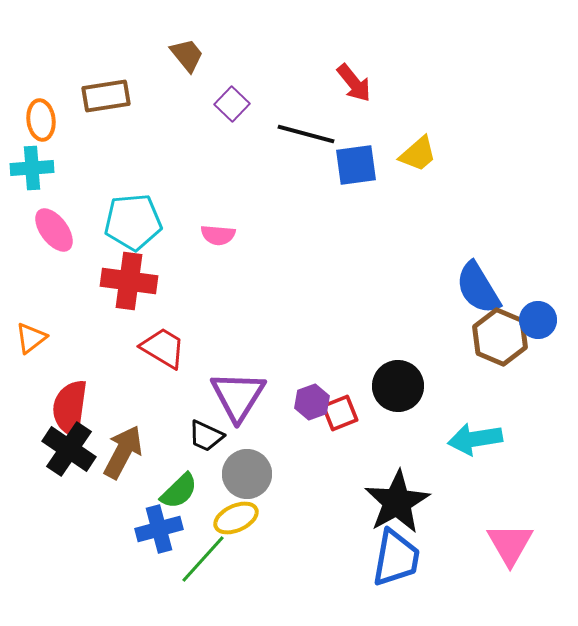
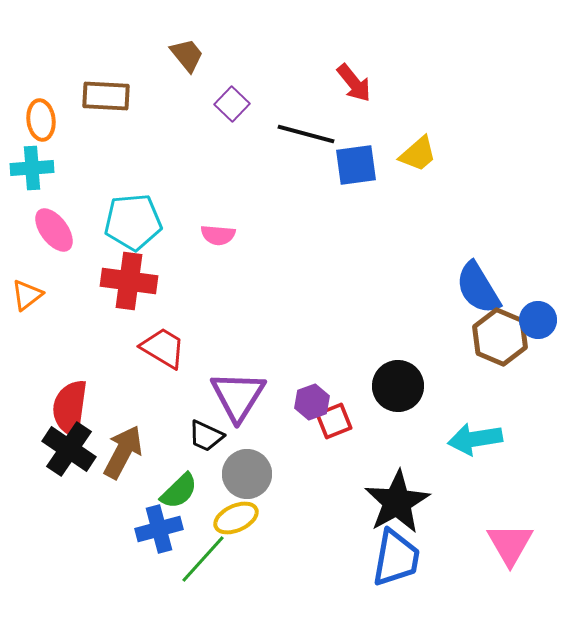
brown rectangle: rotated 12 degrees clockwise
orange triangle: moved 4 px left, 43 px up
red square: moved 6 px left, 8 px down
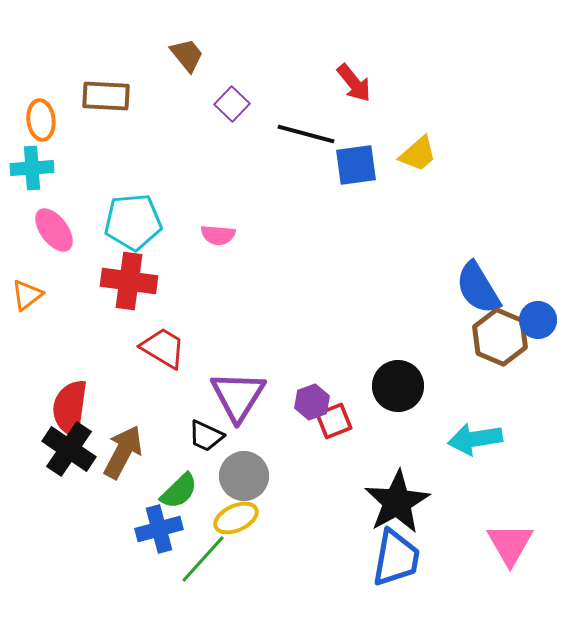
gray circle: moved 3 px left, 2 px down
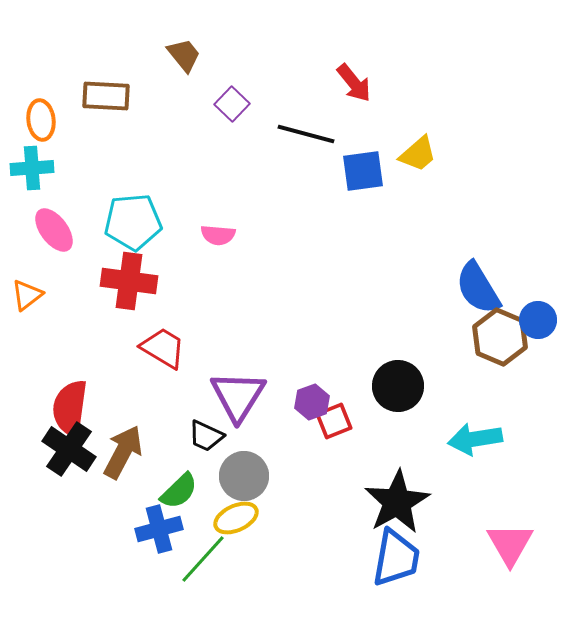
brown trapezoid: moved 3 px left
blue square: moved 7 px right, 6 px down
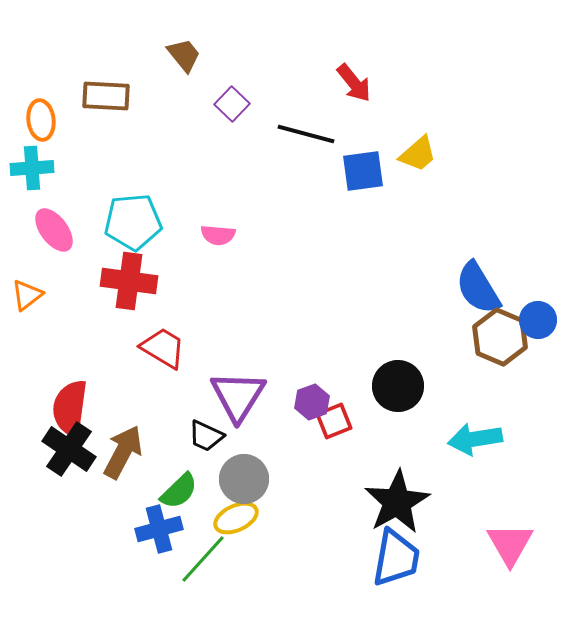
gray circle: moved 3 px down
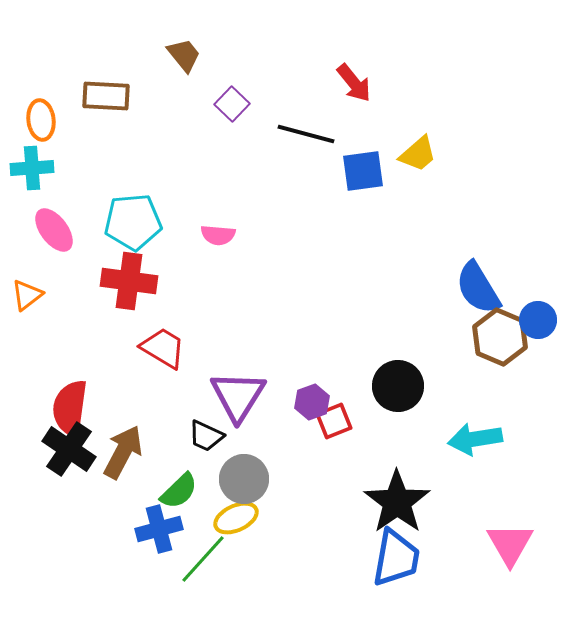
black star: rotated 6 degrees counterclockwise
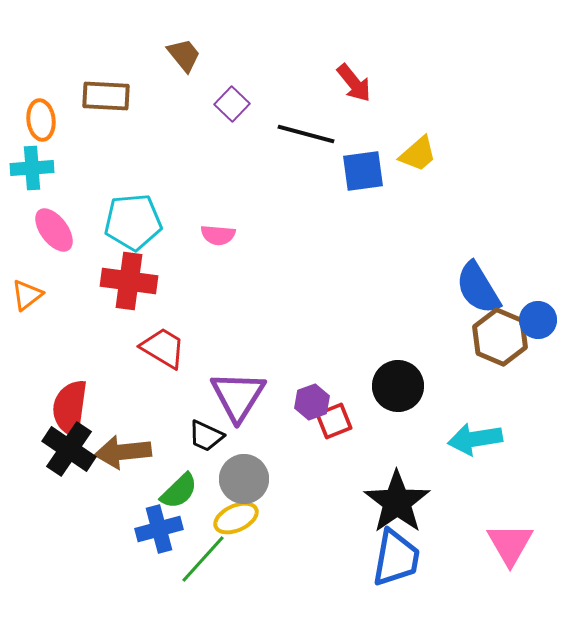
brown arrow: rotated 124 degrees counterclockwise
